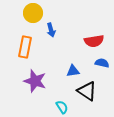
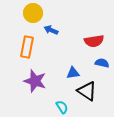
blue arrow: rotated 128 degrees clockwise
orange rectangle: moved 2 px right
blue triangle: moved 2 px down
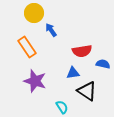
yellow circle: moved 1 px right
blue arrow: rotated 32 degrees clockwise
red semicircle: moved 12 px left, 10 px down
orange rectangle: rotated 45 degrees counterclockwise
blue semicircle: moved 1 px right, 1 px down
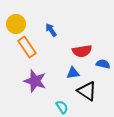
yellow circle: moved 18 px left, 11 px down
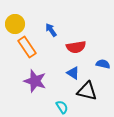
yellow circle: moved 1 px left
red semicircle: moved 6 px left, 4 px up
blue triangle: rotated 40 degrees clockwise
black triangle: rotated 20 degrees counterclockwise
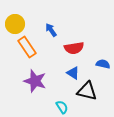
red semicircle: moved 2 px left, 1 px down
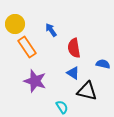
red semicircle: rotated 90 degrees clockwise
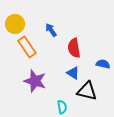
cyan semicircle: rotated 24 degrees clockwise
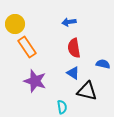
blue arrow: moved 18 px right, 8 px up; rotated 64 degrees counterclockwise
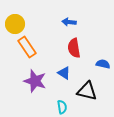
blue arrow: rotated 16 degrees clockwise
blue triangle: moved 9 px left
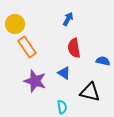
blue arrow: moved 1 px left, 3 px up; rotated 112 degrees clockwise
blue semicircle: moved 3 px up
black triangle: moved 3 px right, 1 px down
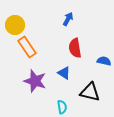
yellow circle: moved 1 px down
red semicircle: moved 1 px right
blue semicircle: moved 1 px right
